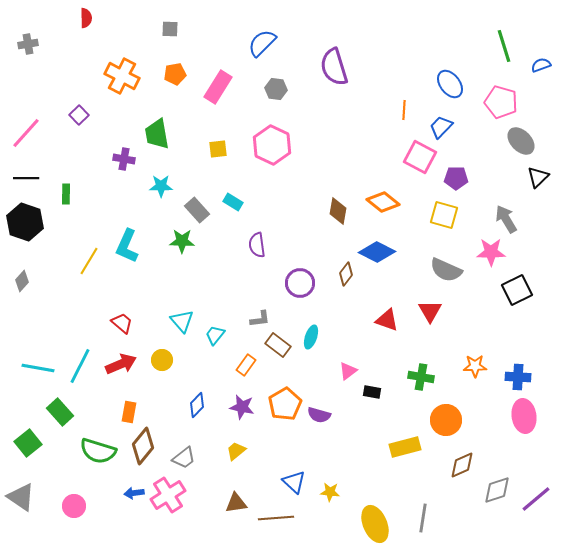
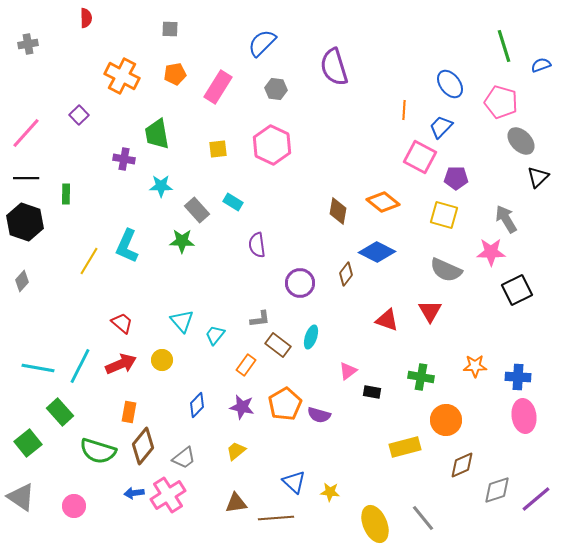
gray line at (423, 518): rotated 48 degrees counterclockwise
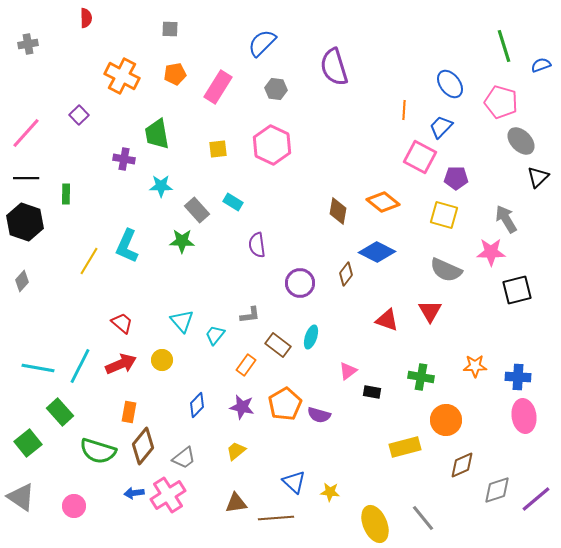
black square at (517, 290): rotated 12 degrees clockwise
gray L-shape at (260, 319): moved 10 px left, 4 px up
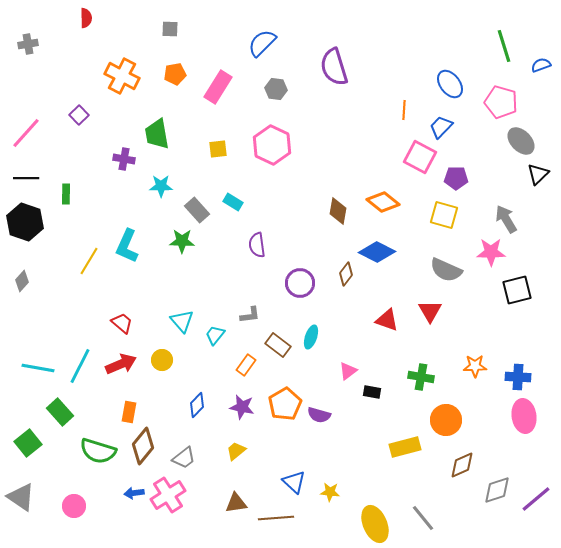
black triangle at (538, 177): moved 3 px up
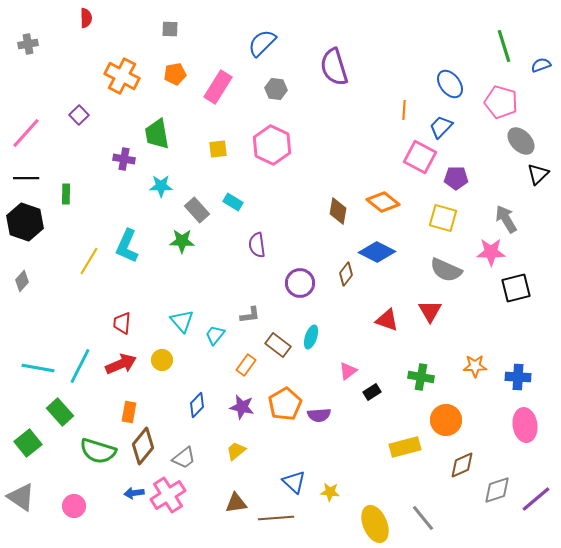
yellow square at (444, 215): moved 1 px left, 3 px down
black square at (517, 290): moved 1 px left, 2 px up
red trapezoid at (122, 323): rotated 125 degrees counterclockwise
black rectangle at (372, 392): rotated 42 degrees counterclockwise
purple semicircle at (319, 415): rotated 20 degrees counterclockwise
pink ellipse at (524, 416): moved 1 px right, 9 px down
